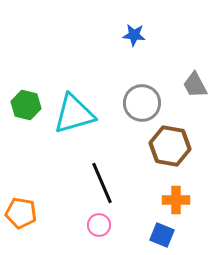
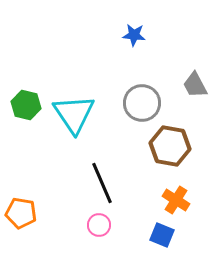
cyan triangle: rotated 48 degrees counterclockwise
orange cross: rotated 32 degrees clockwise
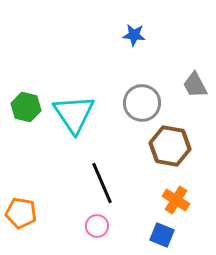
green hexagon: moved 2 px down
pink circle: moved 2 px left, 1 px down
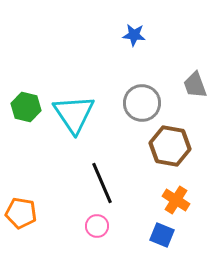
gray trapezoid: rotated 8 degrees clockwise
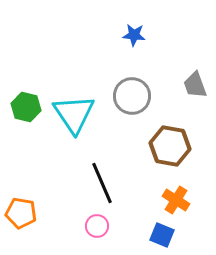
gray circle: moved 10 px left, 7 px up
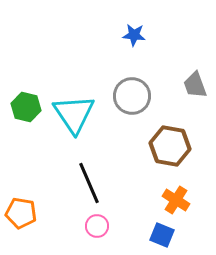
black line: moved 13 px left
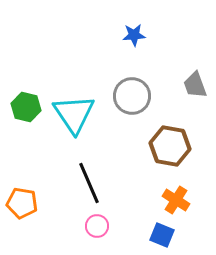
blue star: rotated 10 degrees counterclockwise
orange pentagon: moved 1 px right, 10 px up
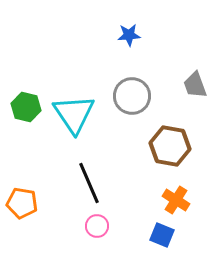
blue star: moved 5 px left
